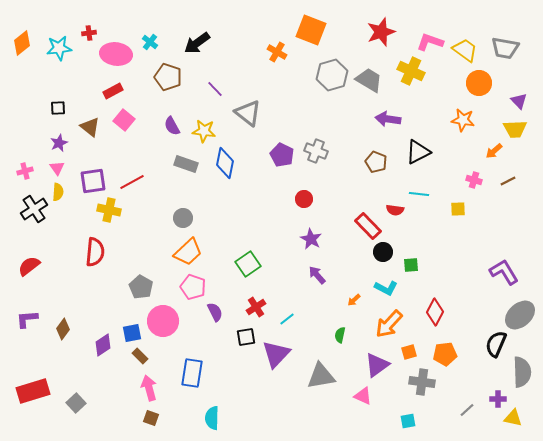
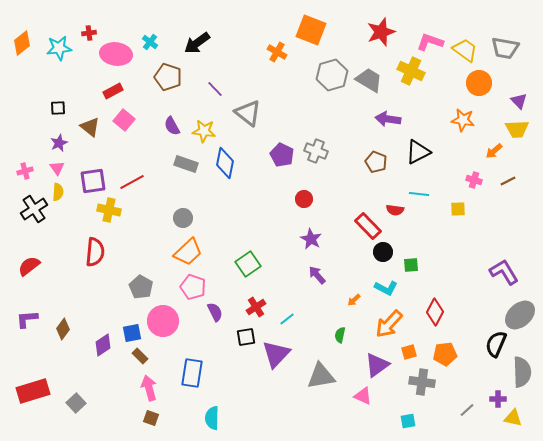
yellow trapezoid at (515, 129): moved 2 px right
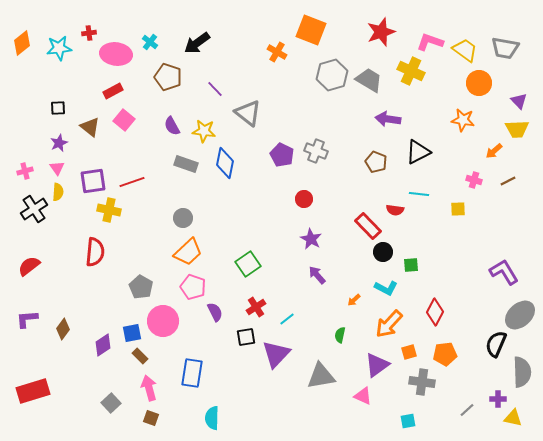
red line at (132, 182): rotated 10 degrees clockwise
gray square at (76, 403): moved 35 px right
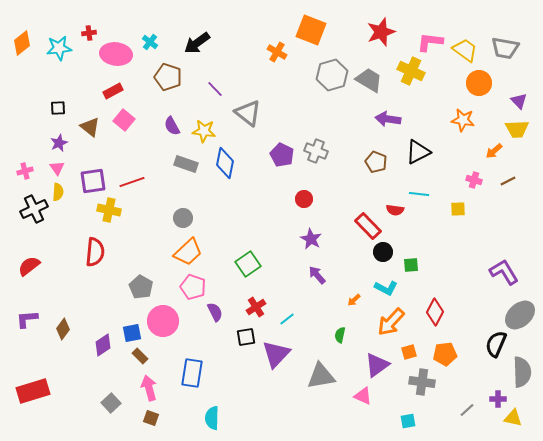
pink L-shape at (430, 42): rotated 12 degrees counterclockwise
black cross at (34, 209): rotated 8 degrees clockwise
orange arrow at (389, 324): moved 2 px right, 2 px up
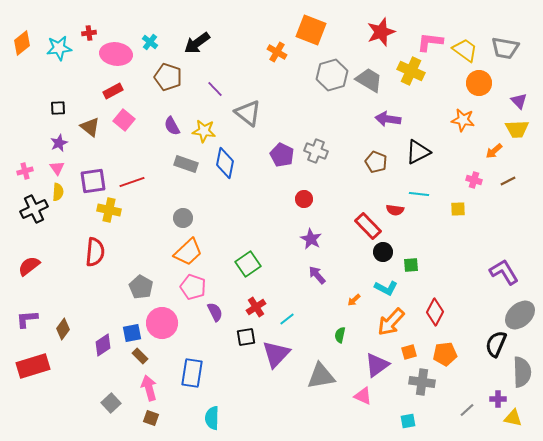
pink circle at (163, 321): moved 1 px left, 2 px down
red rectangle at (33, 391): moved 25 px up
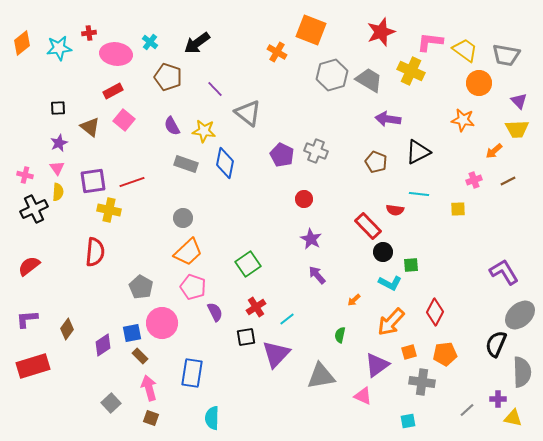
gray trapezoid at (505, 48): moved 1 px right, 7 px down
pink cross at (25, 171): moved 4 px down; rotated 28 degrees clockwise
pink cross at (474, 180): rotated 35 degrees counterclockwise
cyan L-shape at (386, 288): moved 4 px right, 5 px up
brown diamond at (63, 329): moved 4 px right
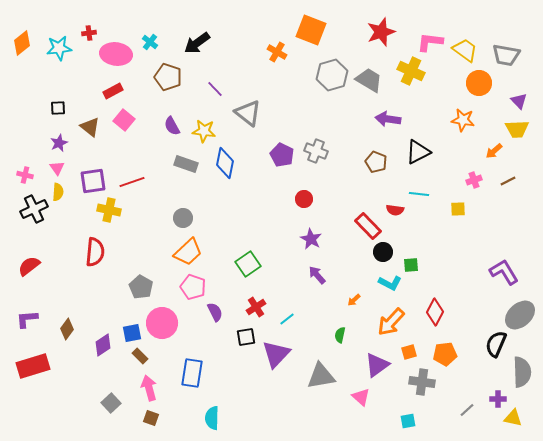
pink triangle at (363, 396): moved 2 px left, 1 px down; rotated 18 degrees clockwise
